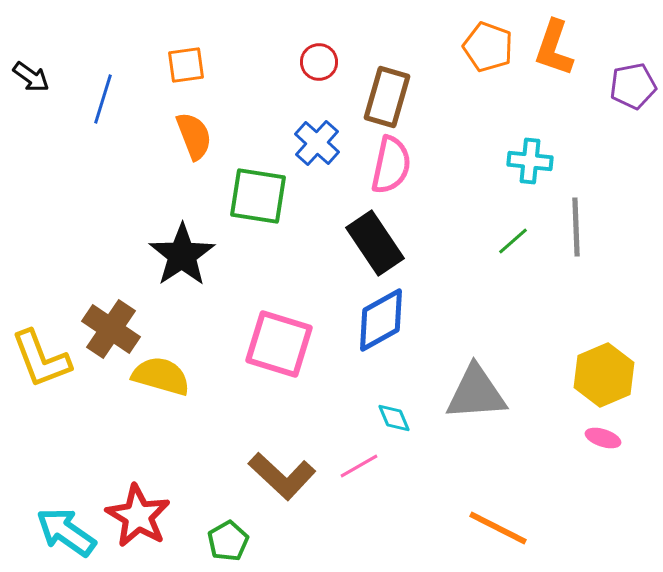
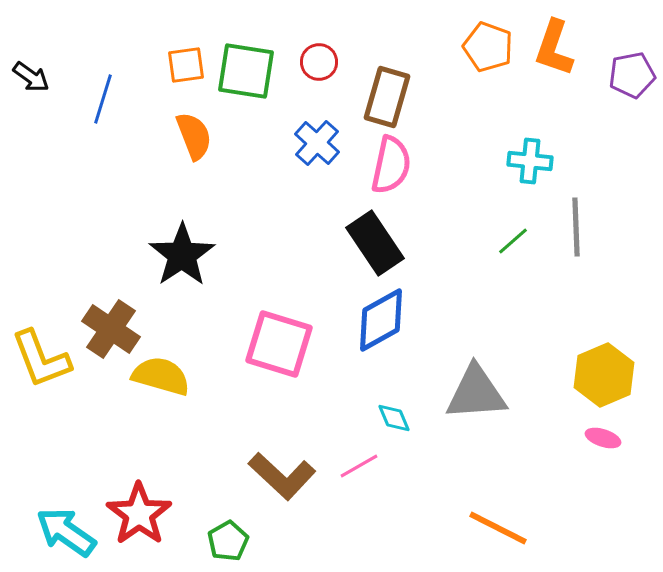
purple pentagon: moved 1 px left, 11 px up
green square: moved 12 px left, 125 px up
red star: moved 1 px right, 2 px up; rotated 6 degrees clockwise
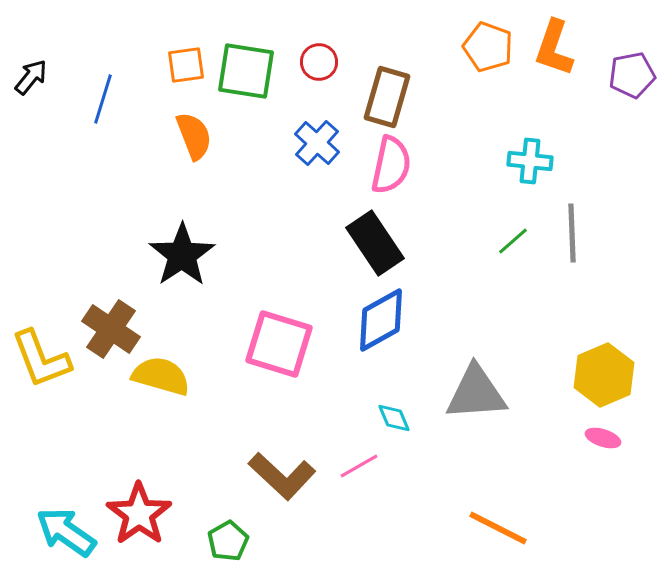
black arrow: rotated 87 degrees counterclockwise
gray line: moved 4 px left, 6 px down
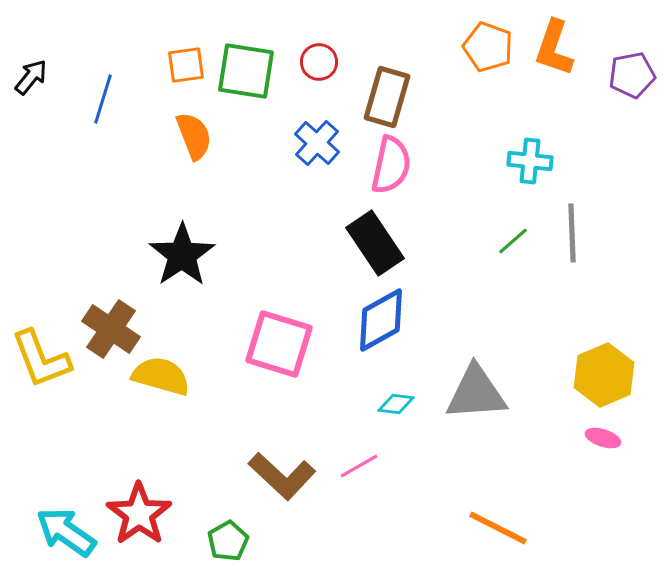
cyan diamond: moved 2 px right, 14 px up; rotated 60 degrees counterclockwise
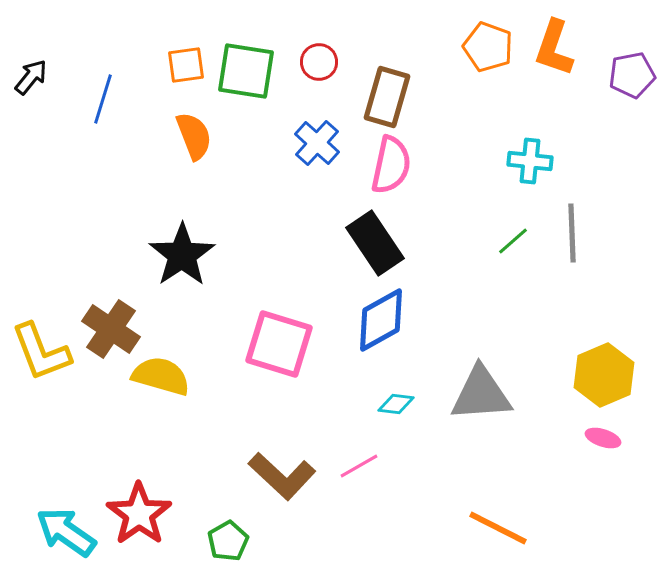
yellow L-shape: moved 7 px up
gray triangle: moved 5 px right, 1 px down
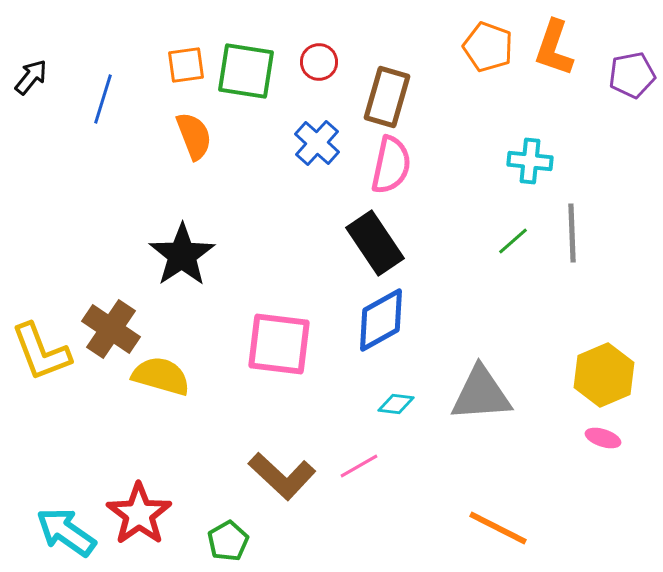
pink square: rotated 10 degrees counterclockwise
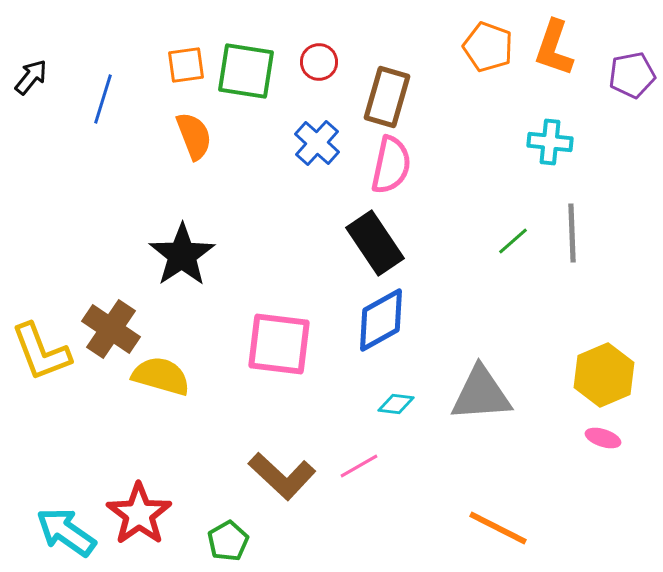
cyan cross: moved 20 px right, 19 px up
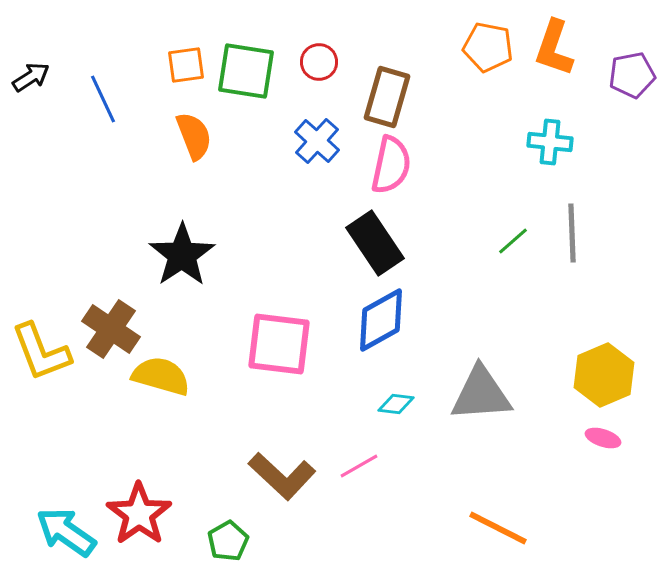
orange pentagon: rotated 9 degrees counterclockwise
black arrow: rotated 18 degrees clockwise
blue line: rotated 42 degrees counterclockwise
blue cross: moved 2 px up
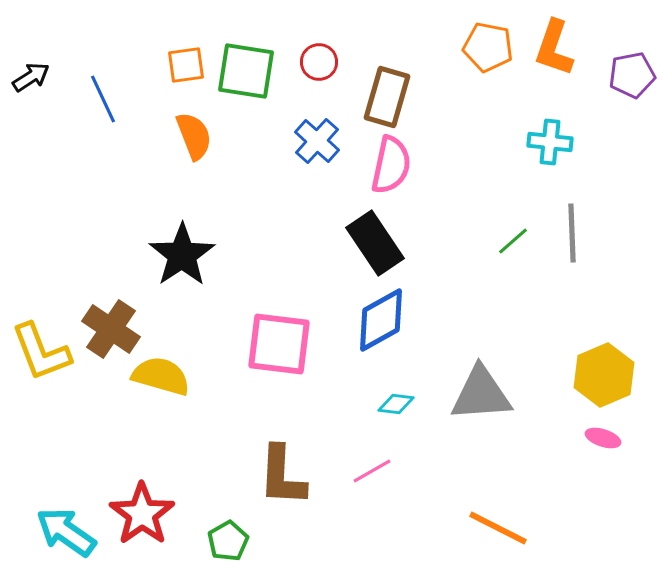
pink line: moved 13 px right, 5 px down
brown L-shape: rotated 50 degrees clockwise
red star: moved 3 px right
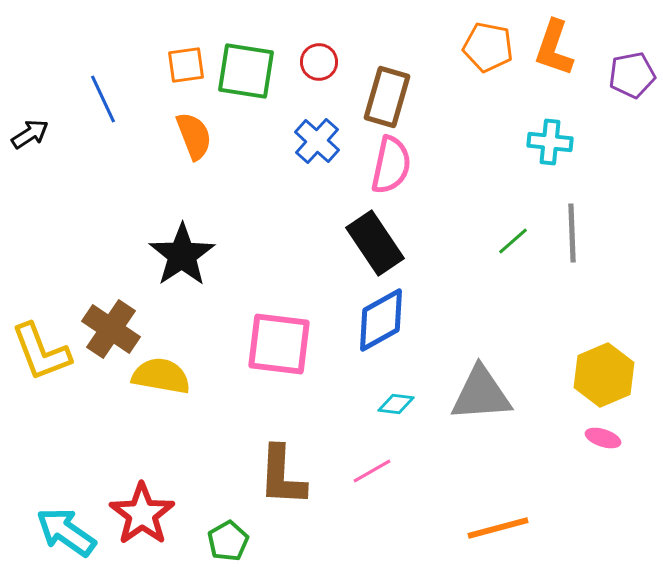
black arrow: moved 1 px left, 57 px down
yellow semicircle: rotated 6 degrees counterclockwise
orange line: rotated 42 degrees counterclockwise
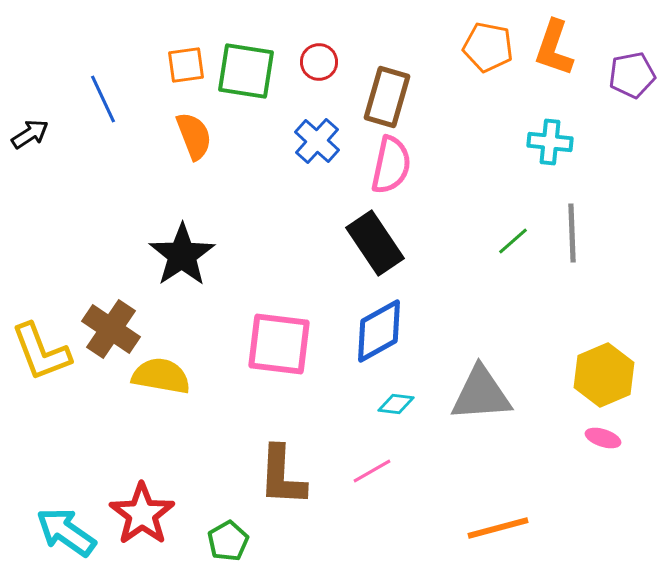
blue diamond: moved 2 px left, 11 px down
